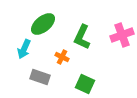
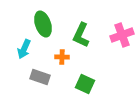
green ellipse: rotated 70 degrees counterclockwise
green L-shape: moved 1 px left, 2 px up
orange cross: rotated 24 degrees counterclockwise
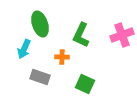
green ellipse: moved 3 px left
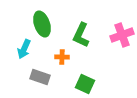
green ellipse: moved 2 px right
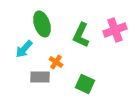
pink cross: moved 7 px left, 5 px up
cyan arrow: rotated 18 degrees clockwise
orange cross: moved 6 px left, 5 px down; rotated 32 degrees clockwise
gray rectangle: rotated 18 degrees counterclockwise
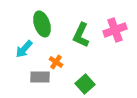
green square: rotated 24 degrees clockwise
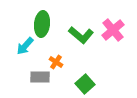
green ellipse: rotated 25 degrees clockwise
pink cross: moved 2 px left; rotated 20 degrees counterclockwise
green L-shape: rotated 75 degrees counterclockwise
cyan arrow: moved 1 px right, 3 px up
